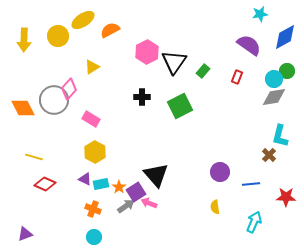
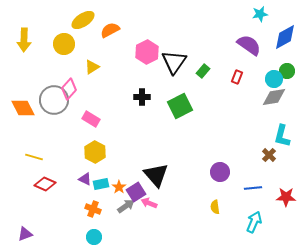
yellow circle at (58, 36): moved 6 px right, 8 px down
cyan L-shape at (280, 136): moved 2 px right
blue line at (251, 184): moved 2 px right, 4 px down
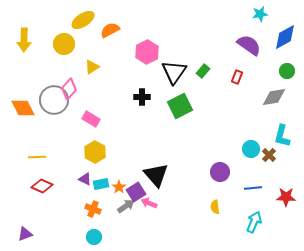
black triangle at (174, 62): moved 10 px down
cyan circle at (274, 79): moved 23 px left, 70 px down
yellow line at (34, 157): moved 3 px right; rotated 18 degrees counterclockwise
red diamond at (45, 184): moved 3 px left, 2 px down
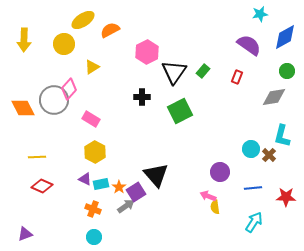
green square at (180, 106): moved 5 px down
pink arrow at (149, 203): moved 59 px right, 7 px up
cyan arrow at (254, 222): rotated 10 degrees clockwise
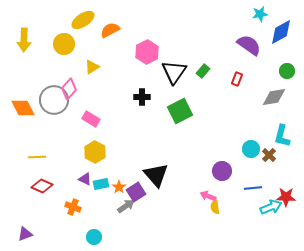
blue diamond at (285, 37): moved 4 px left, 5 px up
red rectangle at (237, 77): moved 2 px down
purple circle at (220, 172): moved 2 px right, 1 px up
orange cross at (93, 209): moved 20 px left, 2 px up
cyan arrow at (254, 222): moved 17 px right, 15 px up; rotated 35 degrees clockwise
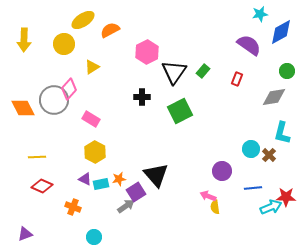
cyan L-shape at (282, 136): moved 3 px up
orange star at (119, 187): moved 8 px up; rotated 24 degrees clockwise
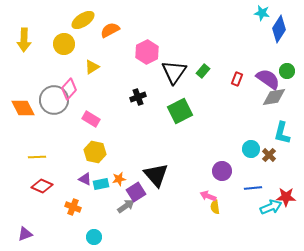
cyan star at (260, 14): moved 2 px right, 1 px up; rotated 21 degrees clockwise
blue diamond at (281, 32): moved 2 px left, 3 px up; rotated 28 degrees counterclockwise
purple semicircle at (249, 45): moved 19 px right, 34 px down
black cross at (142, 97): moved 4 px left; rotated 21 degrees counterclockwise
yellow hexagon at (95, 152): rotated 15 degrees counterclockwise
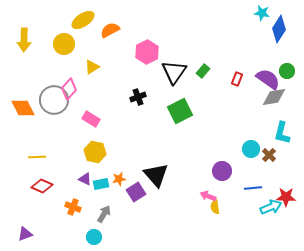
gray arrow at (126, 206): moved 22 px left, 8 px down; rotated 24 degrees counterclockwise
